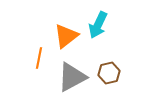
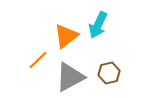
orange line: moved 1 px left, 2 px down; rotated 35 degrees clockwise
gray triangle: moved 2 px left
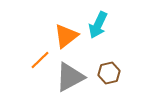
orange line: moved 2 px right
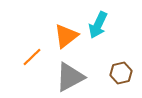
orange line: moved 8 px left, 3 px up
brown hexagon: moved 12 px right
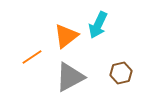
orange line: rotated 10 degrees clockwise
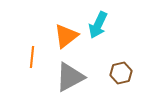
orange line: rotated 50 degrees counterclockwise
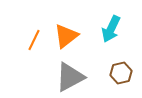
cyan arrow: moved 13 px right, 4 px down
orange line: moved 2 px right, 17 px up; rotated 20 degrees clockwise
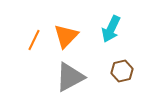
orange triangle: rotated 8 degrees counterclockwise
brown hexagon: moved 1 px right, 2 px up
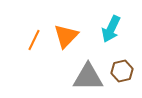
gray triangle: moved 18 px right; rotated 28 degrees clockwise
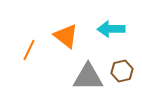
cyan arrow: rotated 64 degrees clockwise
orange triangle: rotated 36 degrees counterclockwise
orange line: moved 5 px left, 10 px down
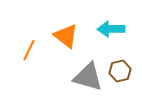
brown hexagon: moved 2 px left
gray triangle: rotated 16 degrees clockwise
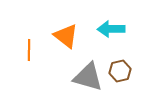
orange line: rotated 25 degrees counterclockwise
